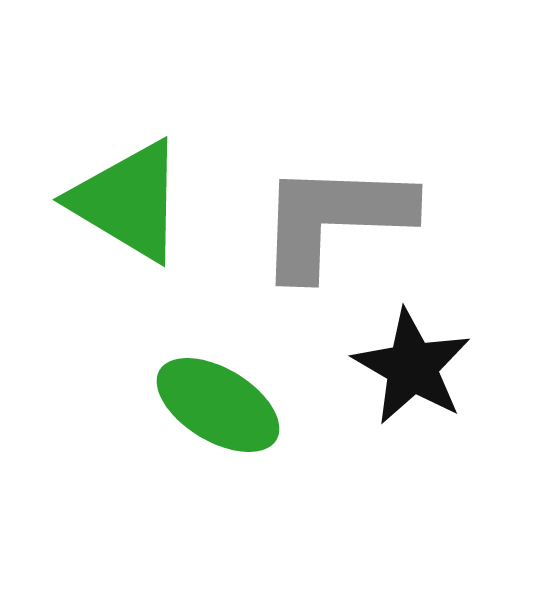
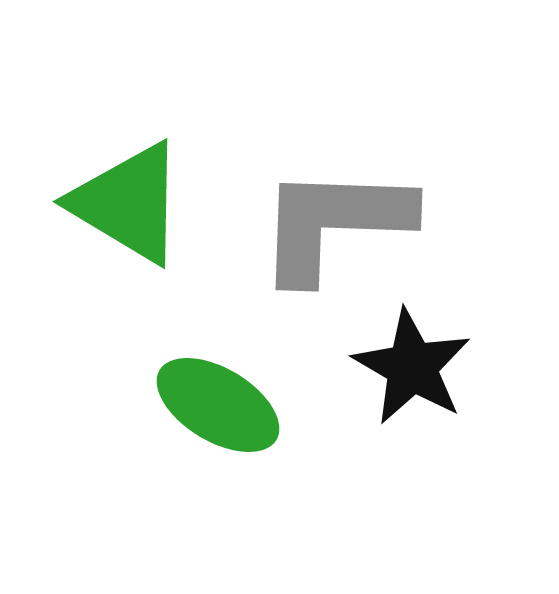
green triangle: moved 2 px down
gray L-shape: moved 4 px down
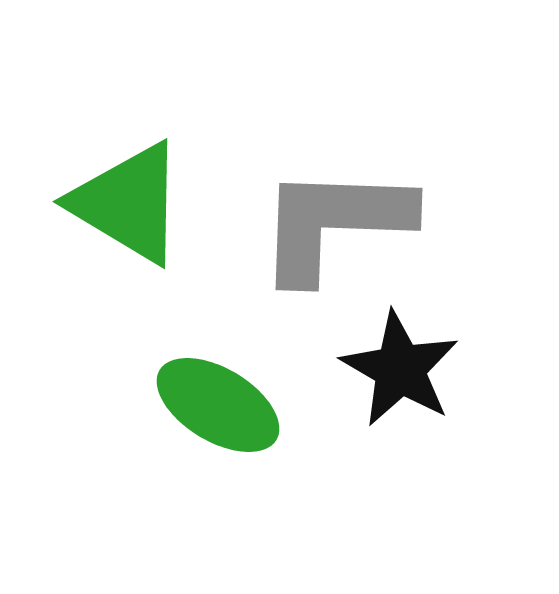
black star: moved 12 px left, 2 px down
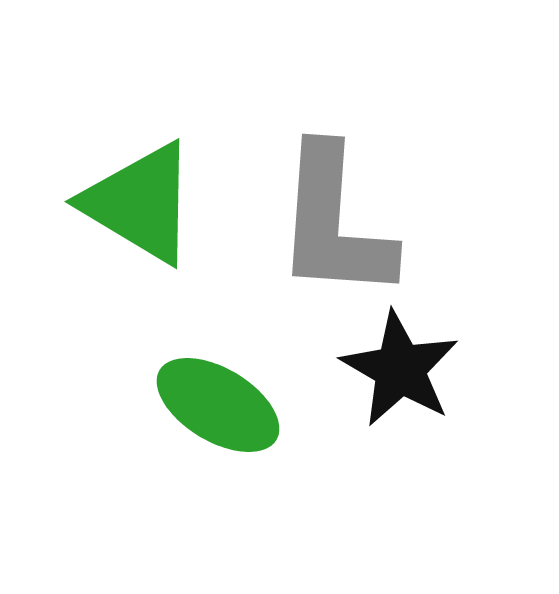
green triangle: moved 12 px right
gray L-shape: rotated 88 degrees counterclockwise
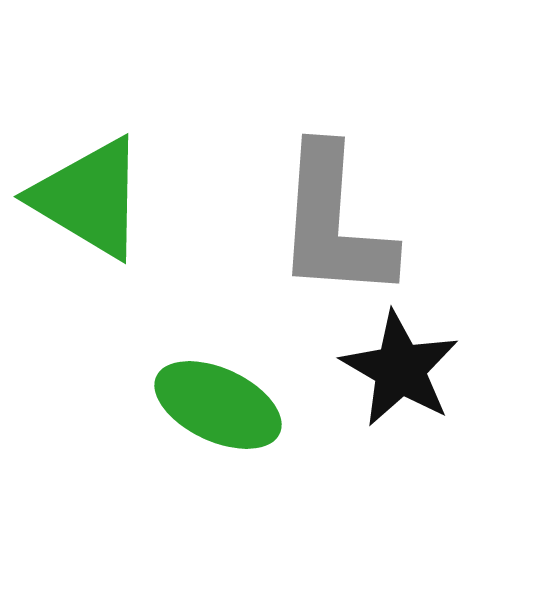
green triangle: moved 51 px left, 5 px up
green ellipse: rotated 6 degrees counterclockwise
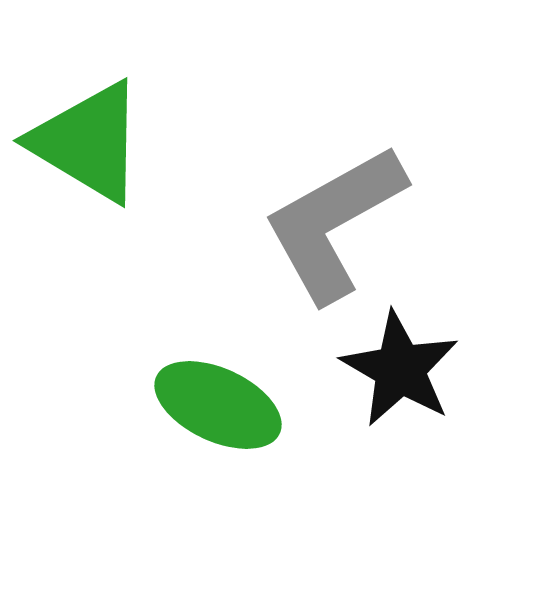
green triangle: moved 1 px left, 56 px up
gray L-shape: rotated 57 degrees clockwise
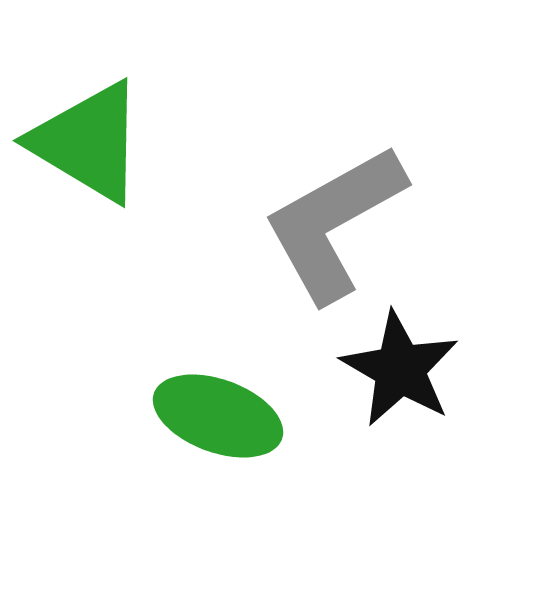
green ellipse: moved 11 px down; rotated 5 degrees counterclockwise
